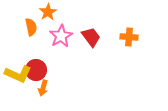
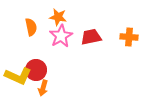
orange star: moved 10 px right, 5 px down; rotated 30 degrees counterclockwise
red trapezoid: rotated 65 degrees counterclockwise
yellow L-shape: moved 2 px down
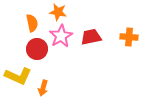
orange star: moved 5 px up
orange semicircle: moved 1 px right, 4 px up
red circle: moved 1 px right, 21 px up
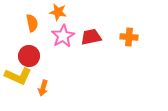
pink star: moved 2 px right
red circle: moved 8 px left, 7 px down
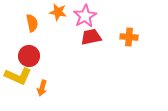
pink star: moved 22 px right, 20 px up
orange arrow: moved 1 px left
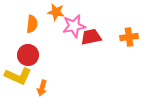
orange star: moved 2 px left
pink star: moved 11 px left, 10 px down; rotated 20 degrees clockwise
orange semicircle: moved 1 px down; rotated 18 degrees clockwise
orange cross: rotated 12 degrees counterclockwise
red circle: moved 1 px left, 1 px up
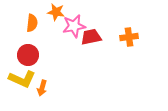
orange semicircle: moved 1 px up
yellow L-shape: moved 4 px right, 3 px down
